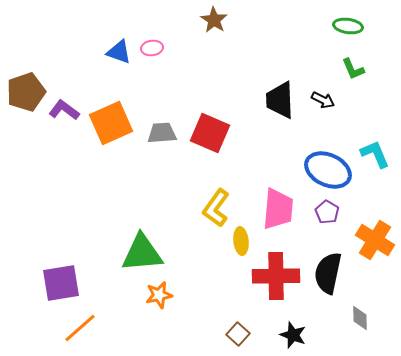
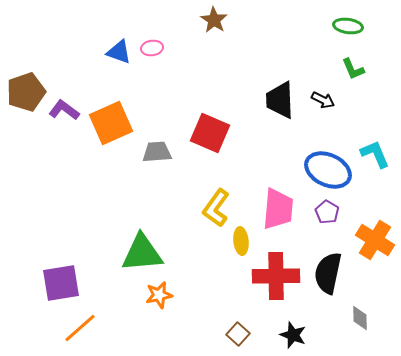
gray trapezoid: moved 5 px left, 19 px down
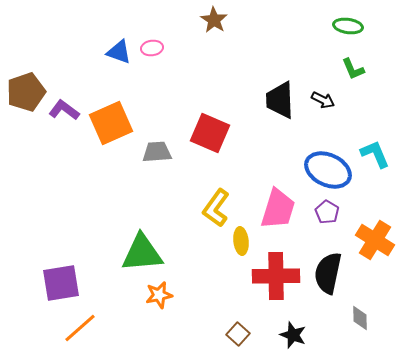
pink trapezoid: rotated 12 degrees clockwise
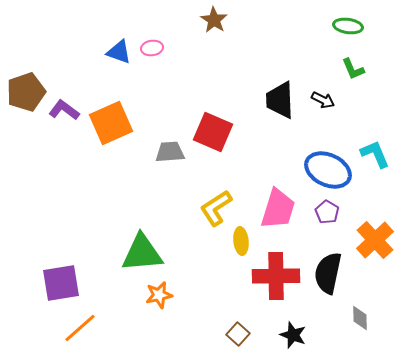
red square: moved 3 px right, 1 px up
gray trapezoid: moved 13 px right
yellow L-shape: rotated 21 degrees clockwise
orange cross: rotated 15 degrees clockwise
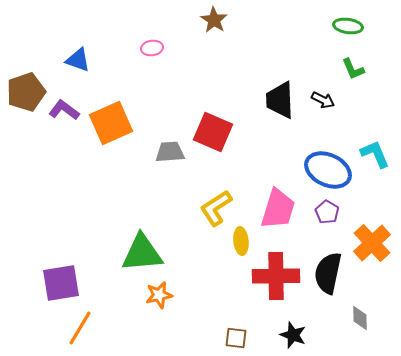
blue triangle: moved 41 px left, 8 px down
orange cross: moved 3 px left, 3 px down
orange line: rotated 18 degrees counterclockwise
brown square: moved 2 px left, 4 px down; rotated 35 degrees counterclockwise
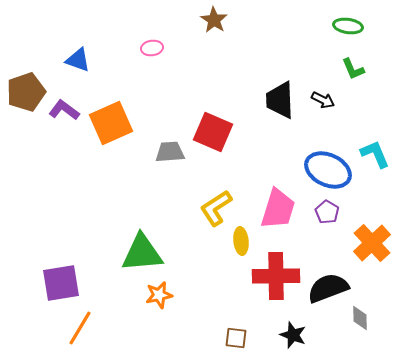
black semicircle: moved 15 px down; rotated 57 degrees clockwise
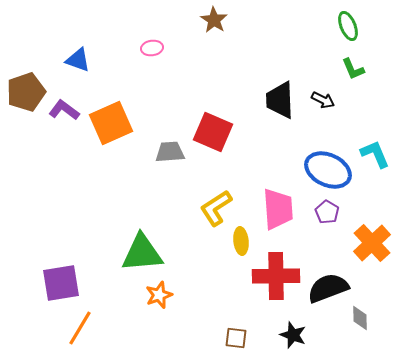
green ellipse: rotated 60 degrees clockwise
pink trapezoid: rotated 21 degrees counterclockwise
orange star: rotated 8 degrees counterclockwise
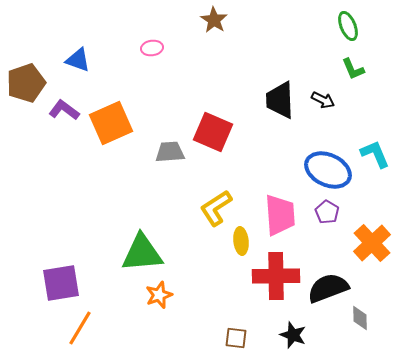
brown pentagon: moved 9 px up
pink trapezoid: moved 2 px right, 6 px down
